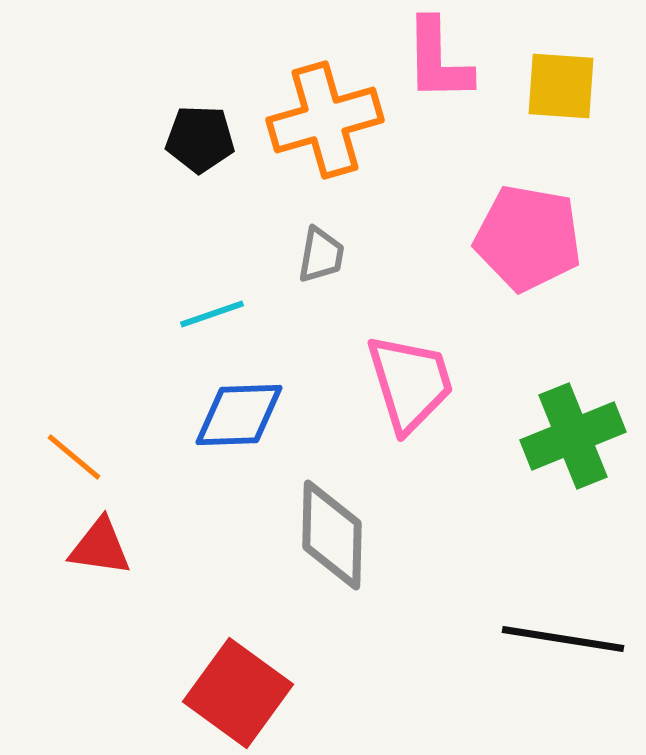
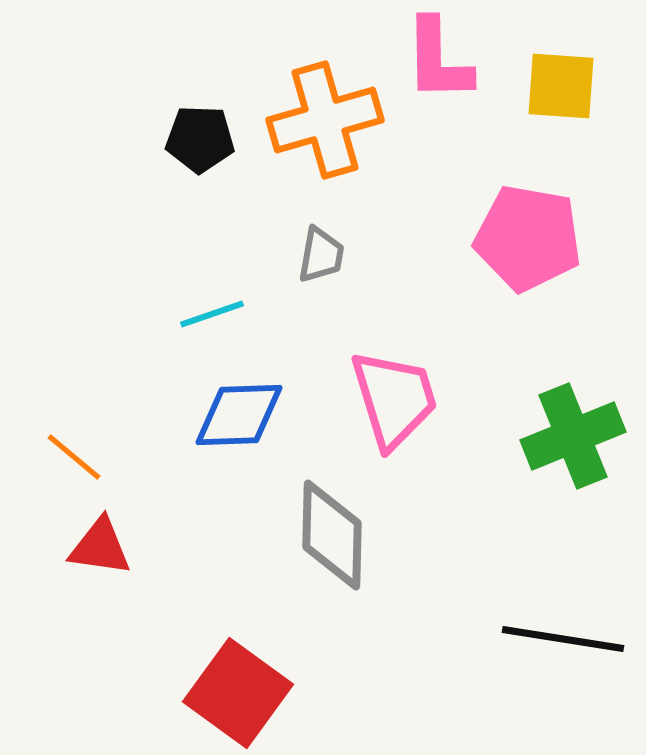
pink trapezoid: moved 16 px left, 16 px down
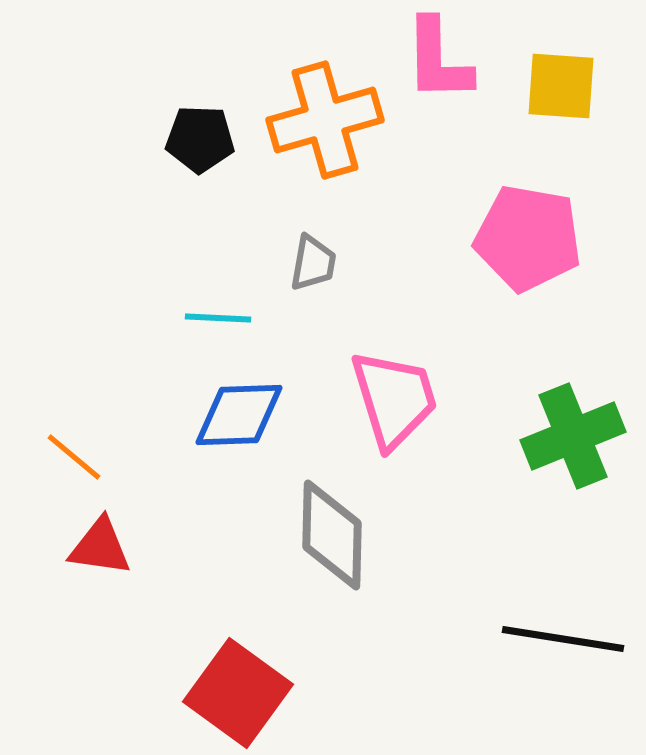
gray trapezoid: moved 8 px left, 8 px down
cyan line: moved 6 px right, 4 px down; rotated 22 degrees clockwise
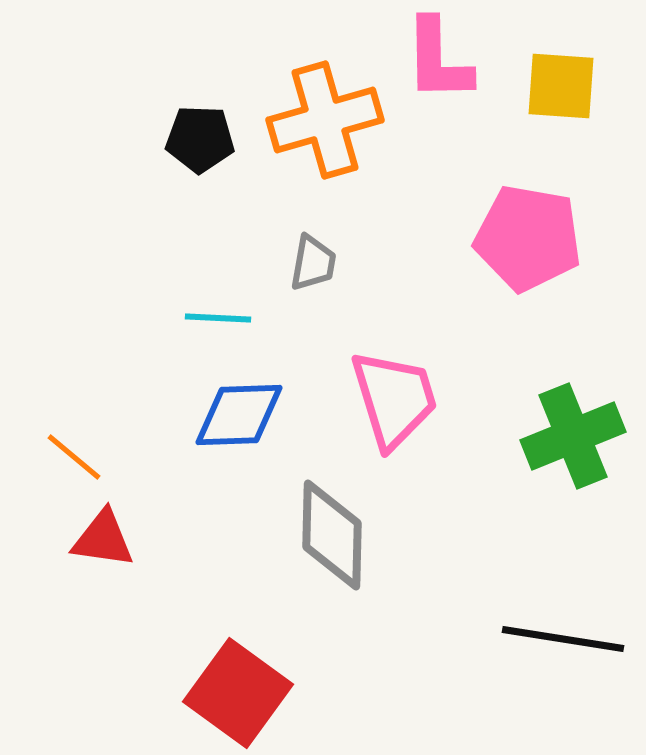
red triangle: moved 3 px right, 8 px up
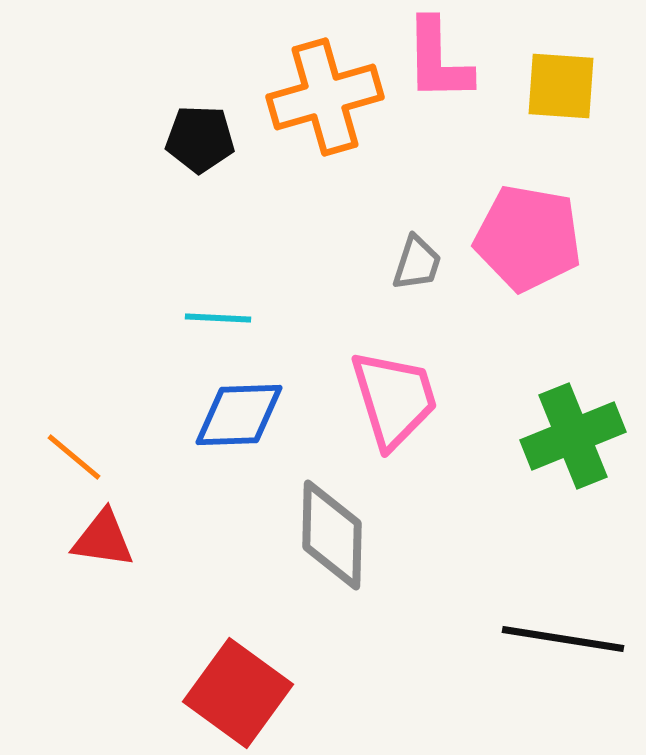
orange cross: moved 23 px up
gray trapezoid: moved 104 px right; rotated 8 degrees clockwise
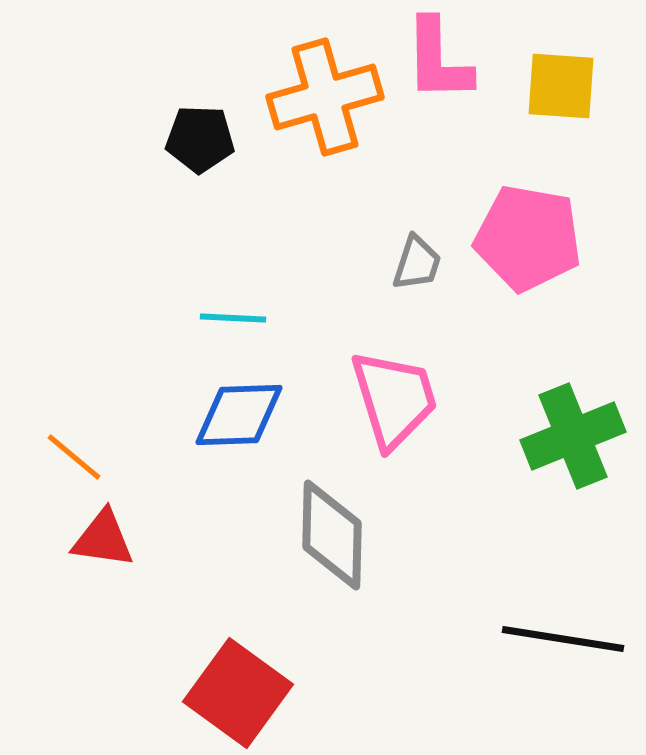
cyan line: moved 15 px right
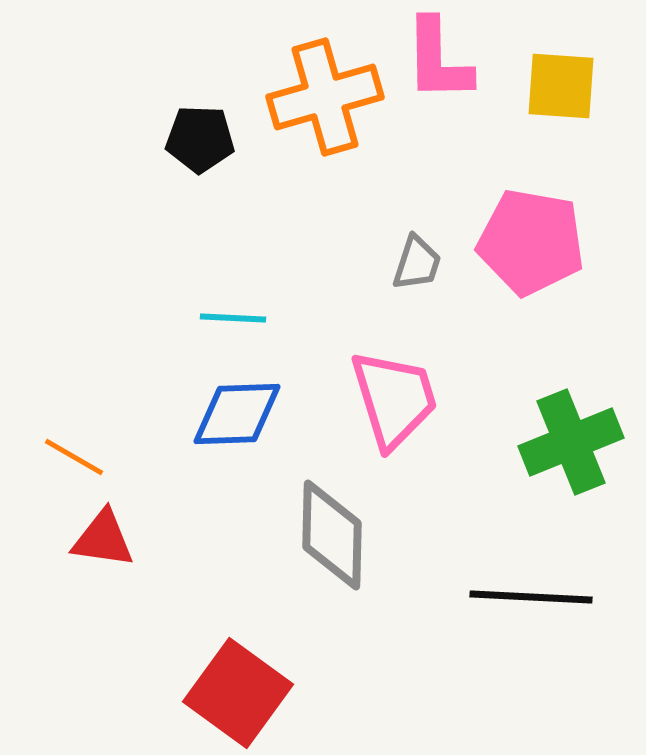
pink pentagon: moved 3 px right, 4 px down
blue diamond: moved 2 px left, 1 px up
green cross: moved 2 px left, 6 px down
orange line: rotated 10 degrees counterclockwise
black line: moved 32 px left, 42 px up; rotated 6 degrees counterclockwise
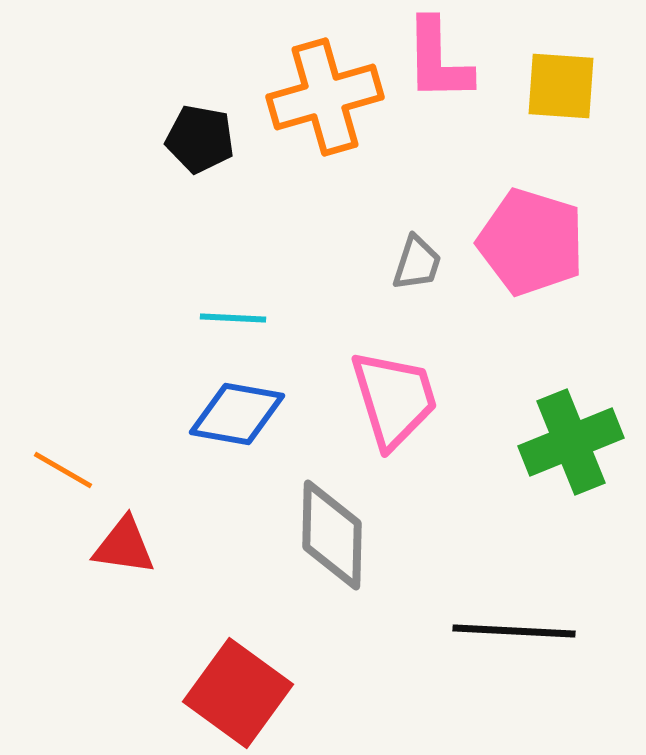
black pentagon: rotated 8 degrees clockwise
pink pentagon: rotated 7 degrees clockwise
blue diamond: rotated 12 degrees clockwise
orange line: moved 11 px left, 13 px down
red triangle: moved 21 px right, 7 px down
black line: moved 17 px left, 34 px down
